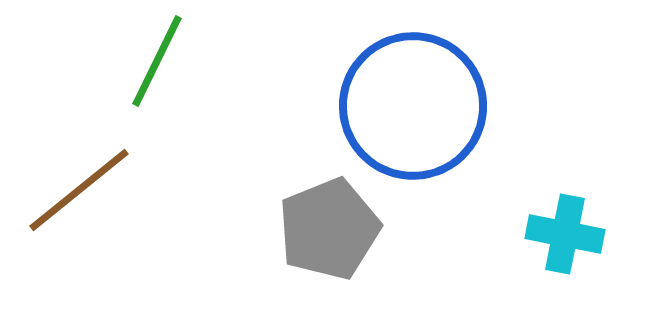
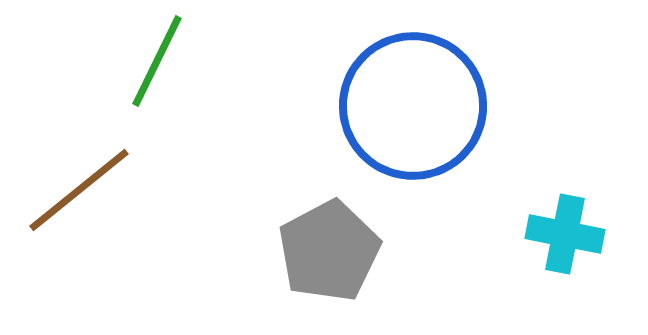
gray pentagon: moved 22 px down; rotated 6 degrees counterclockwise
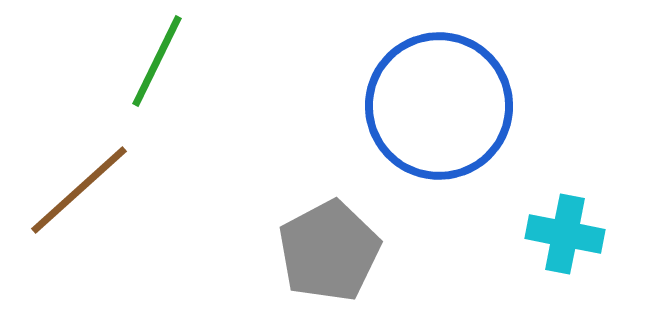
blue circle: moved 26 px right
brown line: rotated 3 degrees counterclockwise
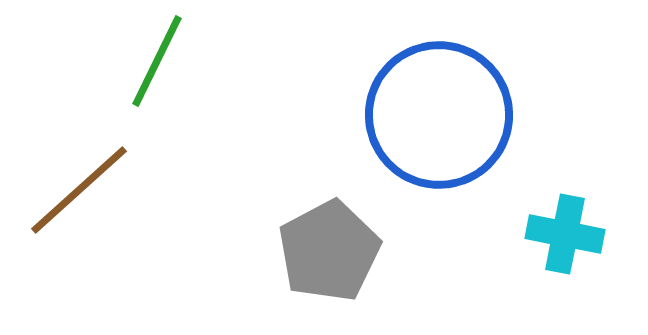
blue circle: moved 9 px down
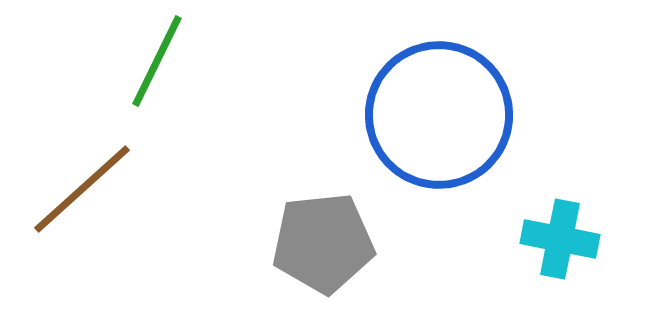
brown line: moved 3 px right, 1 px up
cyan cross: moved 5 px left, 5 px down
gray pentagon: moved 6 px left, 8 px up; rotated 22 degrees clockwise
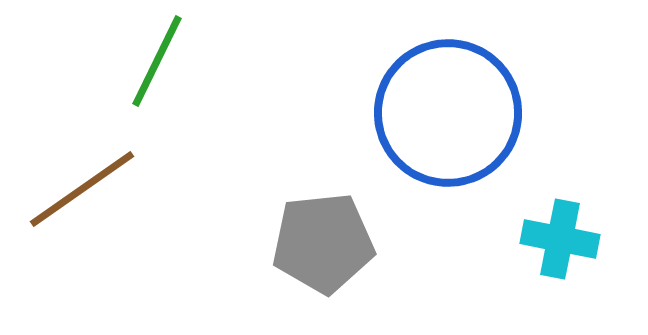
blue circle: moved 9 px right, 2 px up
brown line: rotated 7 degrees clockwise
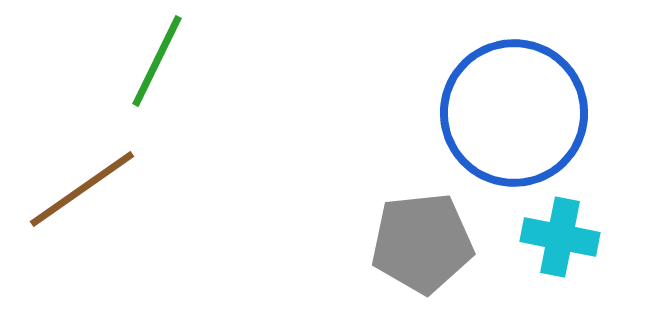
blue circle: moved 66 px right
cyan cross: moved 2 px up
gray pentagon: moved 99 px right
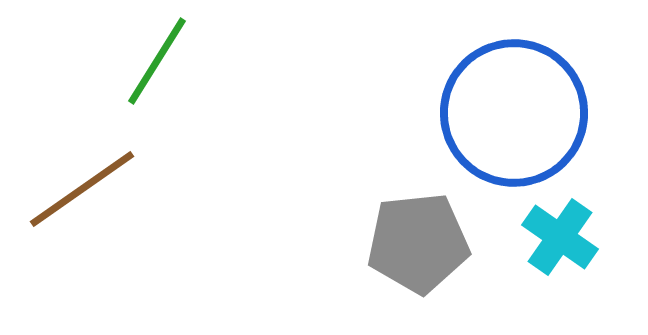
green line: rotated 6 degrees clockwise
cyan cross: rotated 24 degrees clockwise
gray pentagon: moved 4 px left
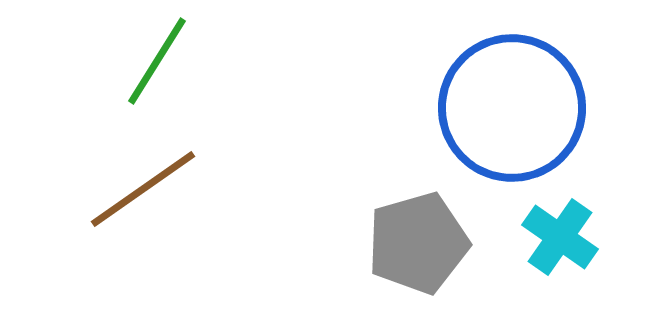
blue circle: moved 2 px left, 5 px up
brown line: moved 61 px right
gray pentagon: rotated 10 degrees counterclockwise
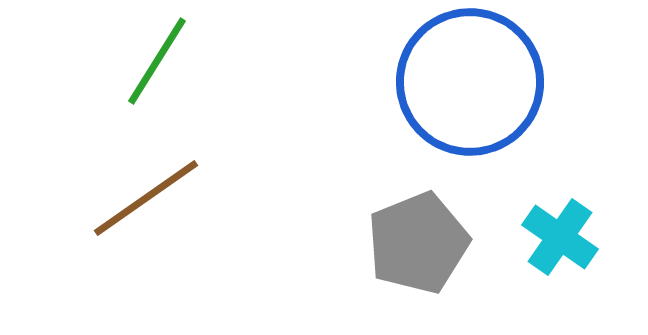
blue circle: moved 42 px left, 26 px up
brown line: moved 3 px right, 9 px down
gray pentagon: rotated 6 degrees counterclockwise
